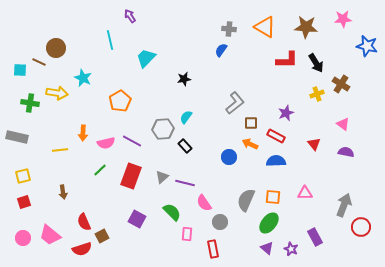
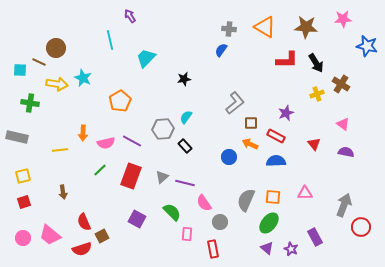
yellow arrow at (57, 93): moved 9 px up
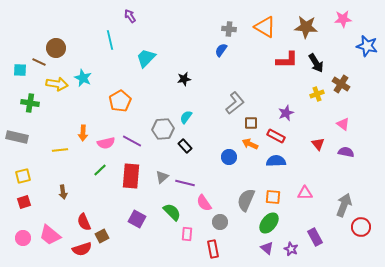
red triangle at (314, 144): moved 4 px right
red rectangle at (131, 176): rotated 15 degrees counterclockwise
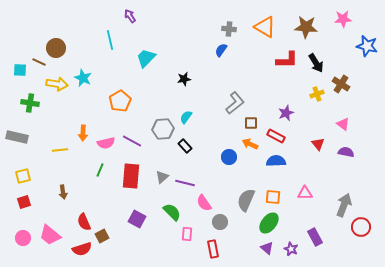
green line at (100, 170): rotated 24 degrees counterclockwise
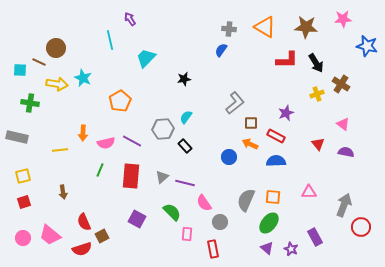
purple arrow at (130, 16): moved 3 px down
pink triangle at (305, 193): moved 4 px right, 1 px up
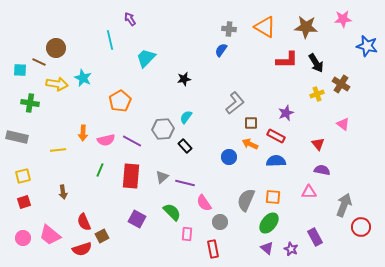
pink semicircle at (106, 143): moved 3 px up
yellow line at (60, 150): moved 2 px left
purple semicircle at (346, 152): moved 24 px left, 18 px down
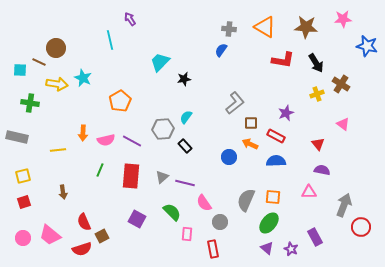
cyan trapezoid at (146, 58): moved 14 px right, 4 px down
red L-shape at (287, 60): moved 4 px left; rotated 10 degrees clockwise
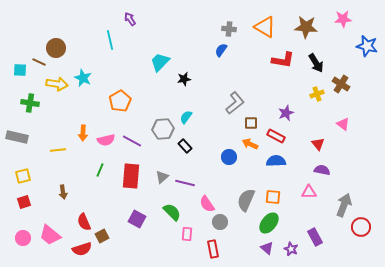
pink semicircle at (204, 203): moved 3 px right, 1 px down
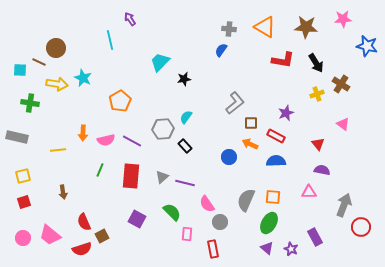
green ellipse at (269, 223): rotated 10 degrees counterclockwise
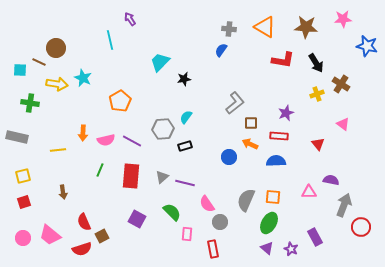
red rectangle at (276, 136): moved 3 px right; rotated 24 degrees counterclockwise
black rectangle at (185, 146): rotated 64 degrees counterclockwise
purple semicircle at (322, 170): moved 9 px right, 10 px down
